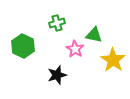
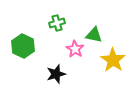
black star: moved 1 px left, 1 px up
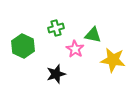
green cross: moved 1 px left, 5 px down
green triangle: moved 1 px left
yellow star: rotated 25 degrees counterclockwise
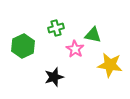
green hexagon: rotated 10 degrees clockwise
yellow star: moved 3 px left, 5 px down
black star: moved 2 px left, 3 px down
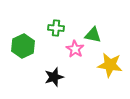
green cross: rotated 21 degrees clockwise
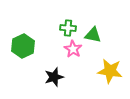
green cross: moved 12 px right
pink star: moved 2 px left
yellow star: moved 6 px down
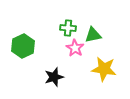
green triangle: rotated 24 degrees counterclockwise
pink star: moved 2 px right, 1 px up
yellow star: moved 6 px left, 2 px up
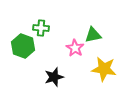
green cross: moved 27 px left
green hexagon: rotated 15 degrees counterclockwise
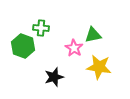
pink star: moved 1 px left
yellow star: moved 5 px left, 2 px up
